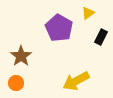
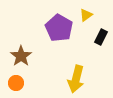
yellow triangle: moved 2 px left, 2 px down
yellow arrow: moved 2 px up; rotated 48 degrees counterclockwise
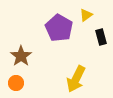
black rectangle: rotated 42 degrees counterclockwise
yellow arrow: rotated 12 degrees clockwise
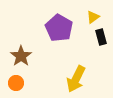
yellow triangle: moved 7 px right, 2 px down
